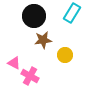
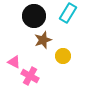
cyan rectangle: moved 4 px left
brown star: rotated 12 degrees counterclockwise
yellow circle: moved 2 px left, 1 px down
pink triangle: moved 1 px up
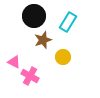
cyan rectangle: moved 9 px down
yellow circle: moved 1 px down
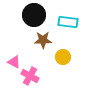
black circle: moved 1 px up
cyan rectangle: rotated 66 degrees clockwise
brown star: rotated 18 degrees clockwise
